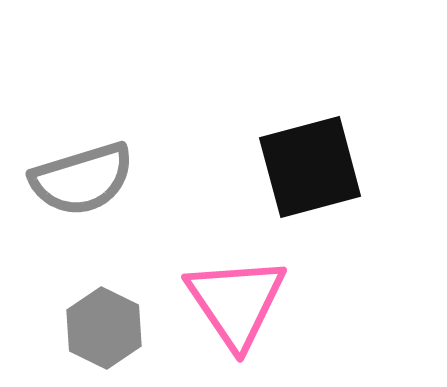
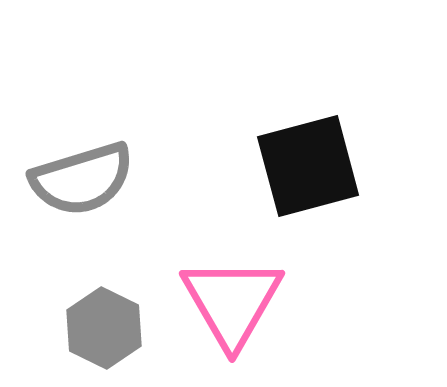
black square: moved 2 px left, 1 px up
pink triangle: moved 4 px left; rotated 4 degrees clockwise
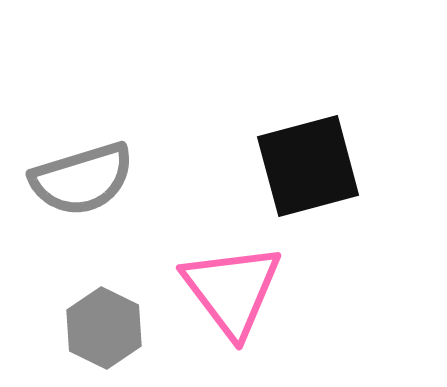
pink triangle: moved 12 px up; rotated 7 degrees counterclockwise
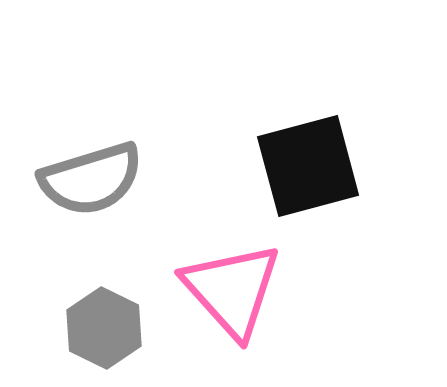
gray semicircle: moved 9 px right
pink triangle: rotated 5 degrees counterclockwise
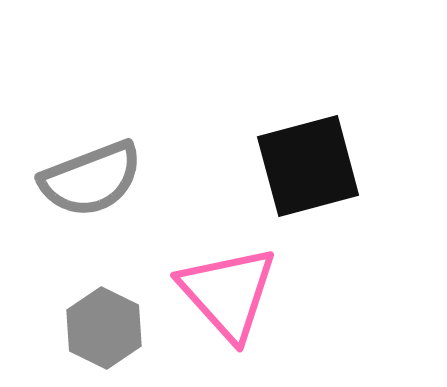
gray semicircle: rotated 4 degrees counterclockwise
pink triangle: moved 4 px left, 3 px down
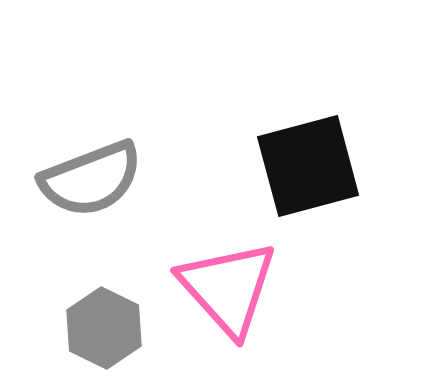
pink triangle: moved 5 px up
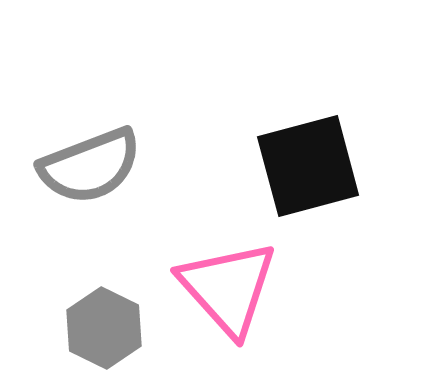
gray semicircle: moved 1 px left, 13 px up
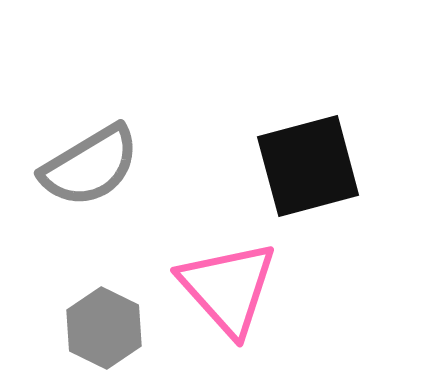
gray semicircle: rotated 10 degrees counterclockwise
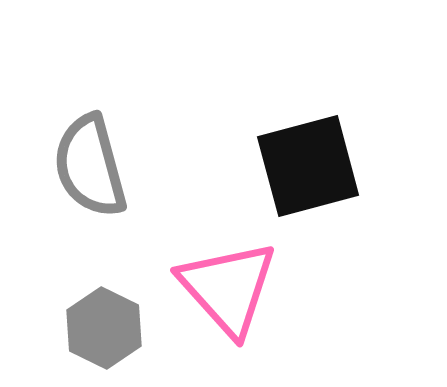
gray semicircle: rotated 106 degrees clockwise
